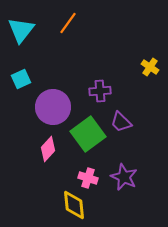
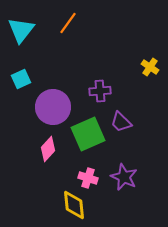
green square: rotated 12 degrees clockwise
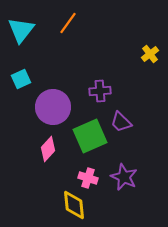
yellow cross: moved 13 px up; rotated 18 degrees clockwise
green square: moved 2 px right, 2 px down
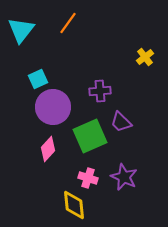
yellow cross: moved 5 px left, 3 px down
cyan square: moved 17 px right
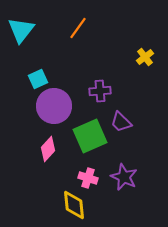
orange line: moved 10 px right, 5 px down
purple circle: moved 1 px right, 1 px up
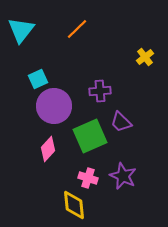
orange line: moved 1 px left, 1 px down; rotated 10 degrees clockwise
purple star: moved 1 px left, 1 px up
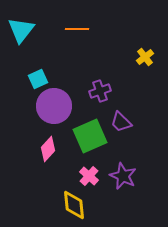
orange line: rotated 45 degrees clockwise
purple cross: rotated 15 degrees counterclockwise
pink cross: moved 1 px right, 2 px up; rotated 24 degrees clockwise
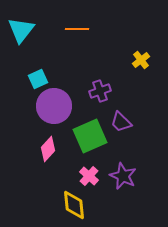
yellow cross: moved 4 px left, 3 px down
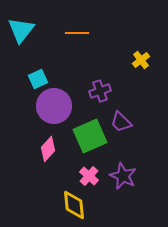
orange line: moved 4 px down
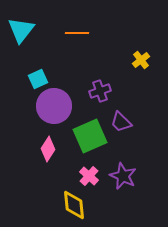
pink diamond: rotated 10 degrees counterclockwise
